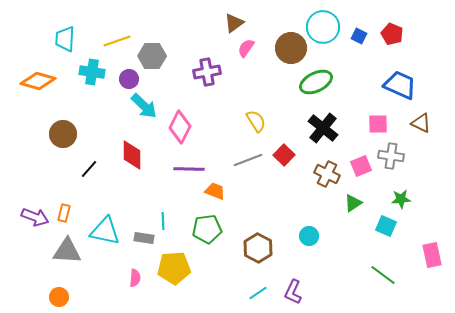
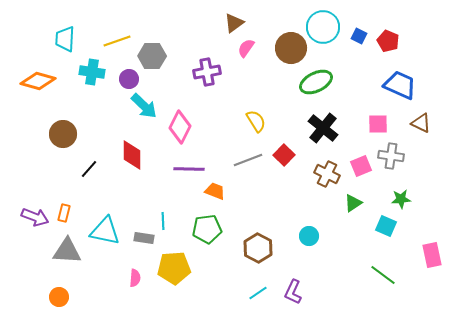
red pentagon at (392, 34): moved 4 px left, 7 px down
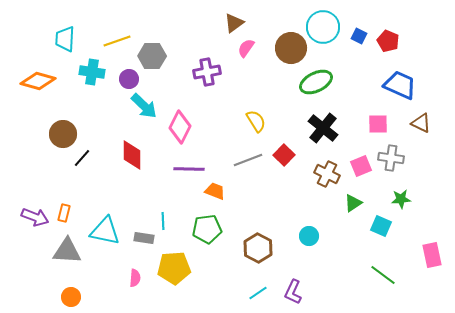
gray cross at (391, 156): moved 2 px down
black line at (89, 169): moved 7 px left, 11 px up
cyan square at (386, 226): moved 5 px left
orange circle at (59, 297): moved 12 px right
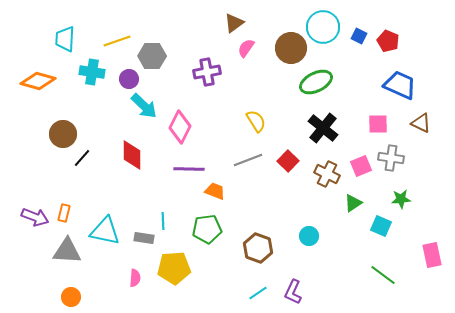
red square at (284, 155): moved 4 px right, 6 px down
brown hexagon at (258, 248): rotated 8 degrees counterclockwise
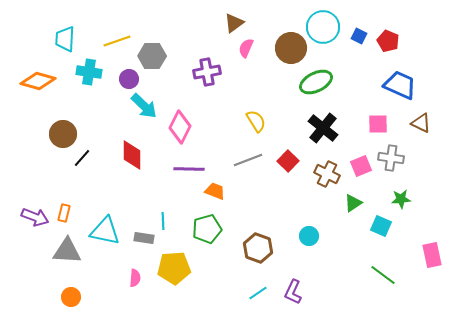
pink semicircle at (246, 48): rotated 12 degrees counterclockwise
cyan cross at (92, 72): moved 3 px left
green pentagon at (207, 229): rotated 8 degrees counterclockwise
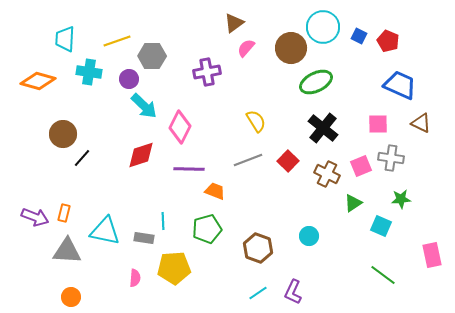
pink semicircle at (246, 48): rotated 18 degrees clockwise
red diamond at (132, 155): moved 9 px right; rotated 72 degrees clockwise
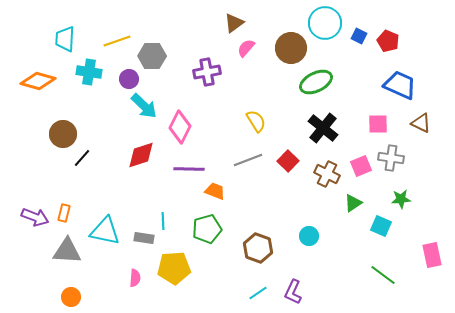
cyan circle at (323, 27): moved 2 px right, 4 px up
